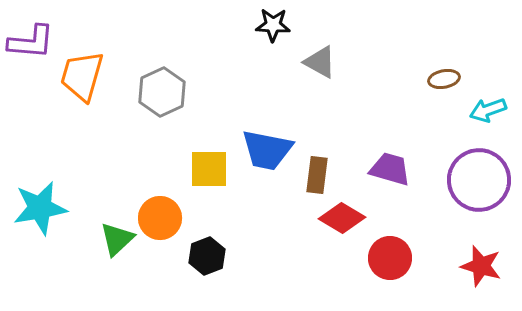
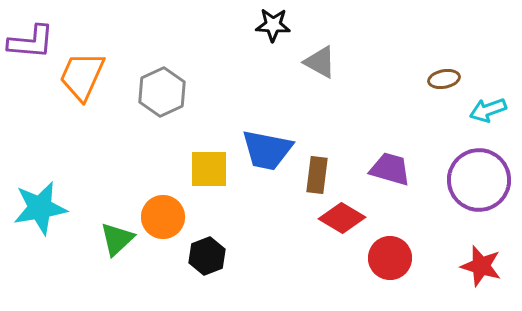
orange trapezoid: rotated 8 degrees clockwise
orange circle: moved 3 px right, 1 px up
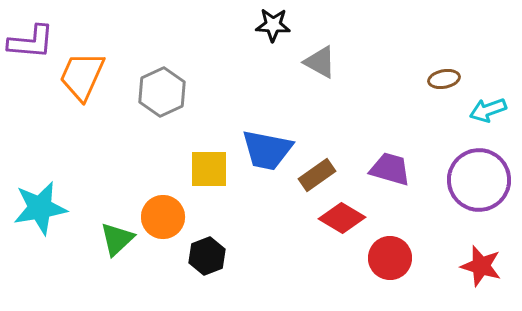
brown rectangle: rotated 48 degrees clockwise
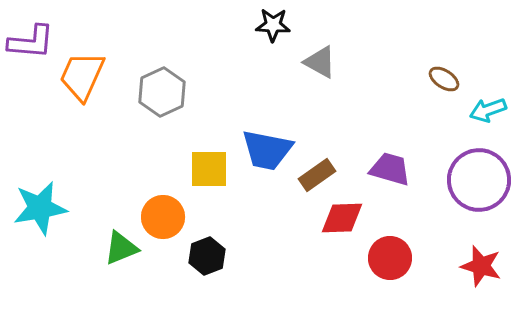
brown ellipse: rotated 44 degrees clockwise
red diamond: rotated 33 degrees counterclockwise
green triangle: moved 4 px right, 9 px down; rotated 21 degrees clockwise
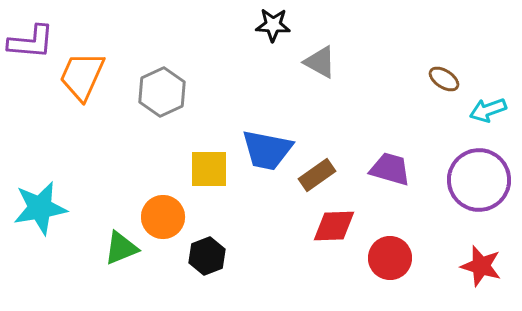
red diamond: moved 8 px left, 8 px down
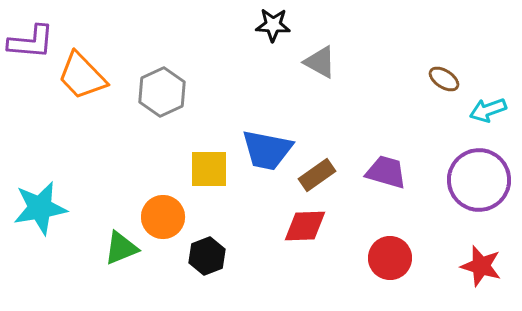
orange trapezoid: rotated 68 degrees counterclockwise
purple trapezoid: moved 4 px left, 3 px down
red diamond: moved 29 px left
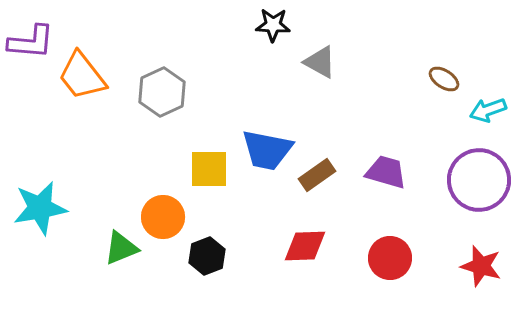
orange trapezoid: rotated 6 degrees clockwise
red diamond: moved 20 px down
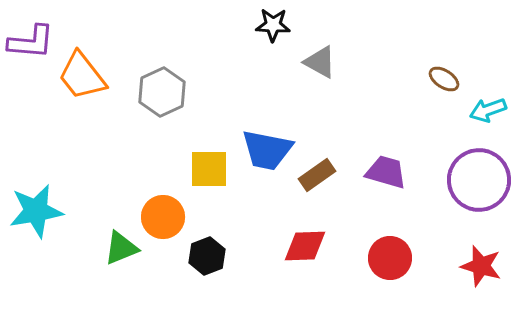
cyan star: moved 4 px left, 3 px down
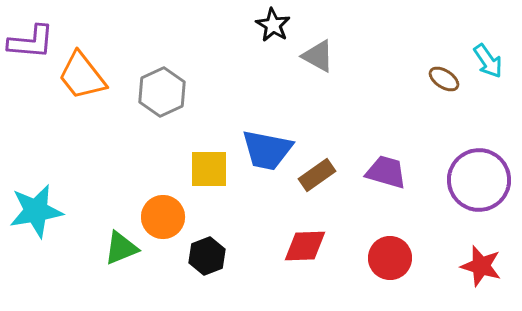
black star: rotated 28 degrees clockwise
gray triangle: moved 2 px left, 6 px up
cyan arrow: moved 49 px up; rotated 105 degrees counterclockwise
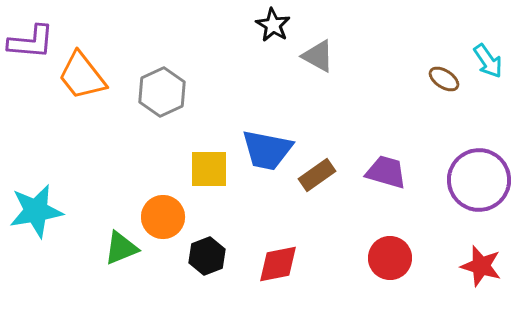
red diamond: moved 27 px left, 18 px down; rotated 9 degrees counterclockwise
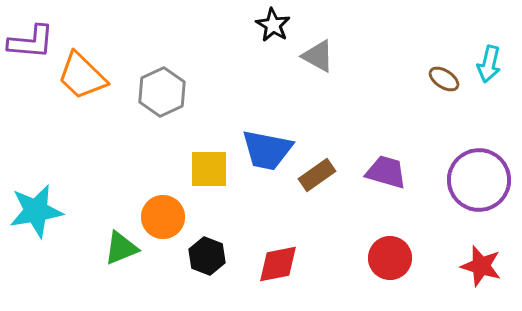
cyan arrow: moved 1 px right, 3 px down; rotated 48 degrees clockwise
orange trapezoid: rotated 8 degrees counterclockwise
black hexagon: rotated 18 degrees counterclockwise
